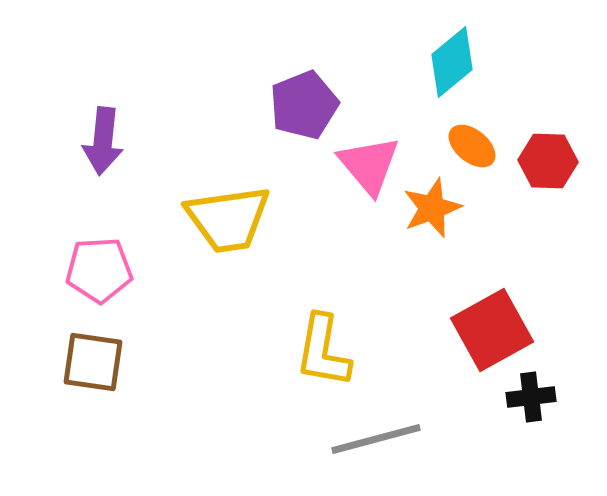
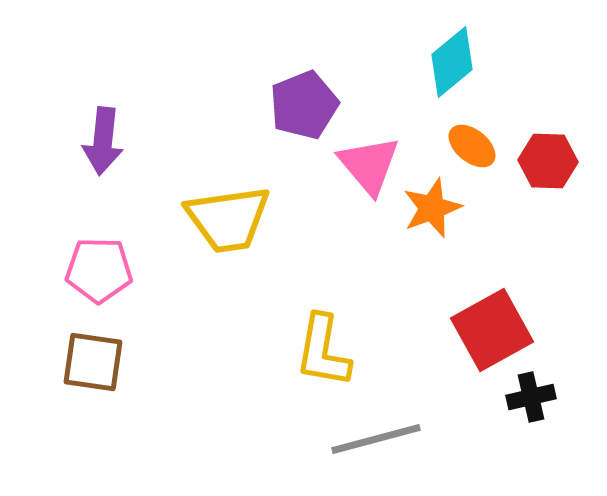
pink pentagon: rotated 4 degrees clockwise
black cross: rotated 6 degrees counterclockwise
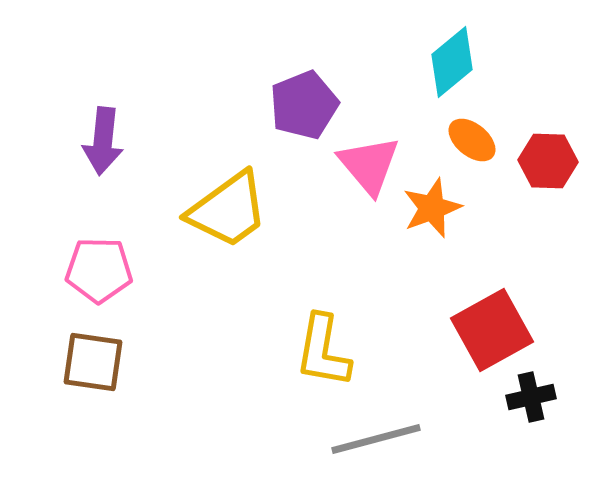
orange ellipse: moved 6 px up
yellow trapezoid: moved 9 px up; rotated 28 degrees counterclockwise
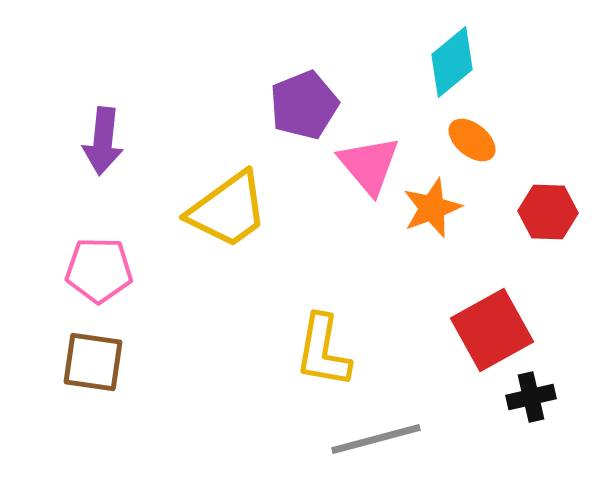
red hexagon: moved 51 px down
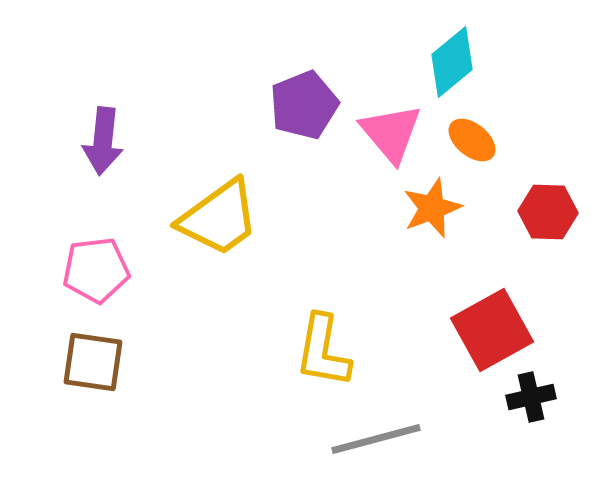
pink triangle: moved 22 px right, 32 px up
yellow trapezoid: moved 9 px left, 8 px down
pink pentagon: moved 3 px left; rotated 8 degrees counterclockwise
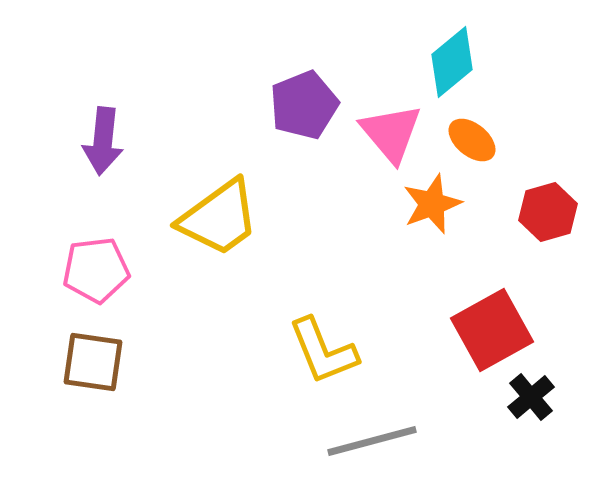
orange star: moved 4 px up
red hexagon: rotated 18 degrees counterclockwise
yellow L-shape: rotated 32 degrees counterclockwise
black cross: rotated 27 degrees counterclockwise
gray line: moved 4 px left, 2 px down
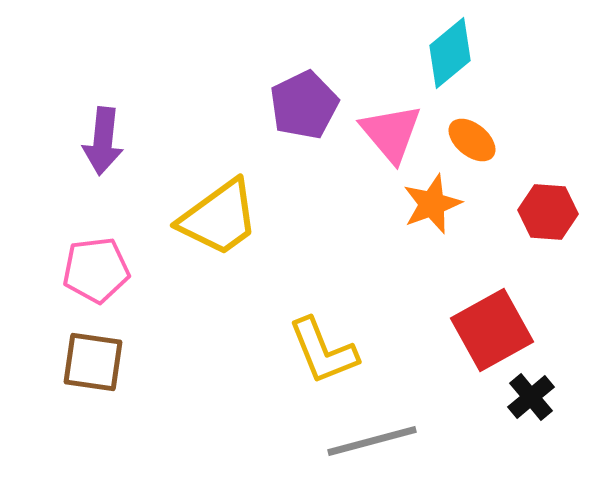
cyan diamond: moved 2 px left, 9 px up
purple pentagon: rotated 4 degrees counterclockwise
red hexagon: rotated 20 degrees clockwise
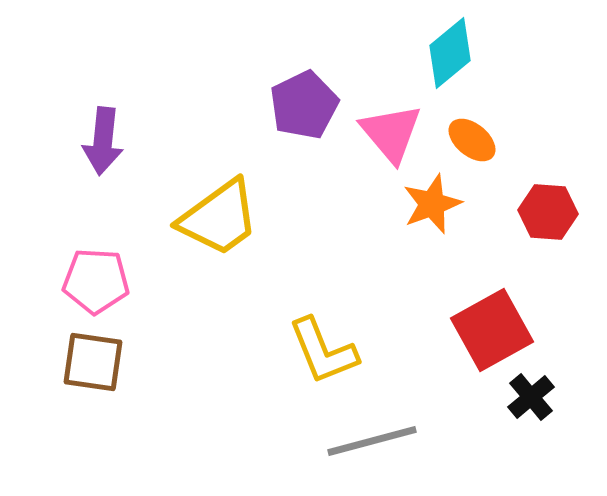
pink pentagon: moved 11 px down; rotated 10 degrees clockwise
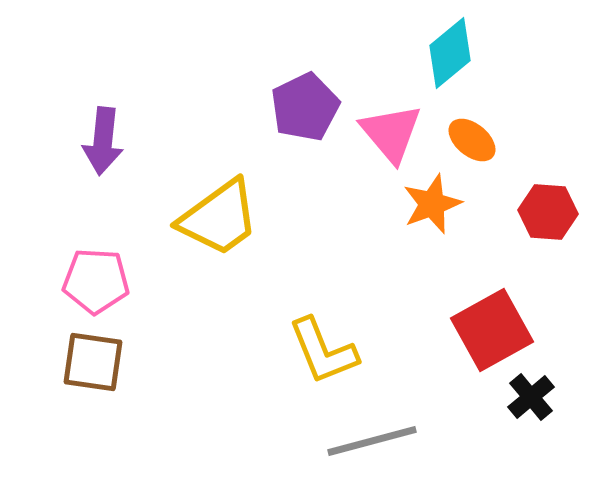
purple pentagon: moved 1 px right, 2 px down
